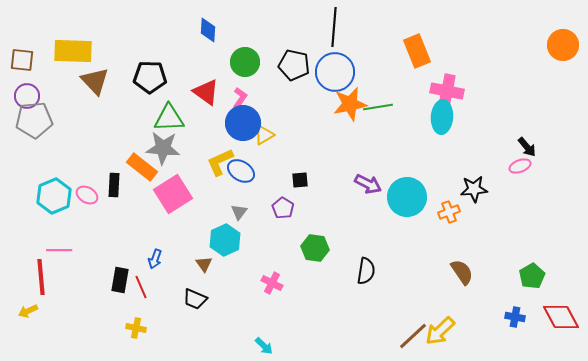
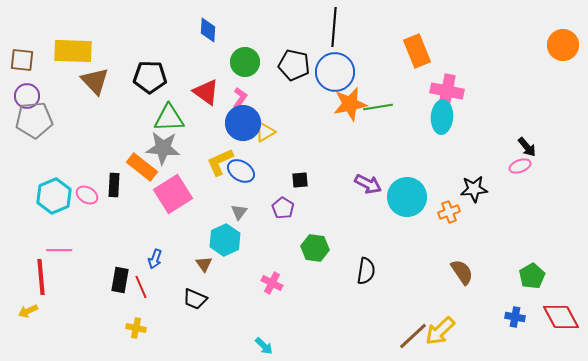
yellow triangle at (264, 135): moved 1 px right, 3 px up
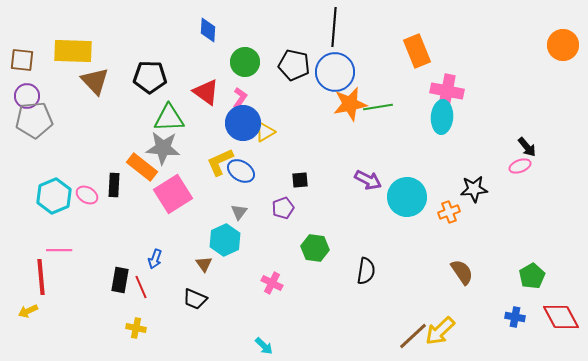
purple arrow at (368, 184): moved 4 px up
purple pentagon at (283, 208): rotated 20 degrees clockwise
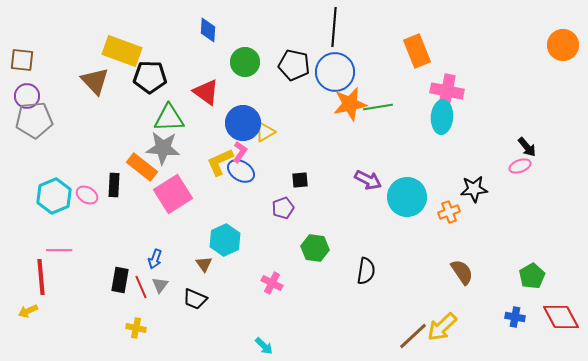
yellow rectangle at (73, 51): moved 49 px right; rotated 18 degrees clockwise
pink L-shape at (240, 98): moved 54 px down
gray triangle at (239, 212): moved 79 px left, 73 px down
yellow arrow at (440, 331): moved 2 px right, 4 px up
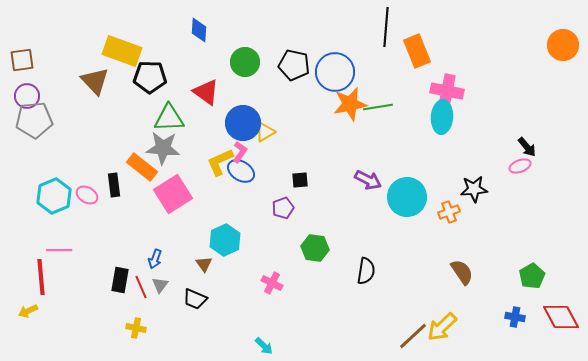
black line at (334, 27): moved 52 px right
blue diamond at (208, 30): moved 9 px left
brown square at (22, 60): rotated 15 degrees counterclockwise
black rectangle at (114, 185): rotated 10 degrees counterclockwise
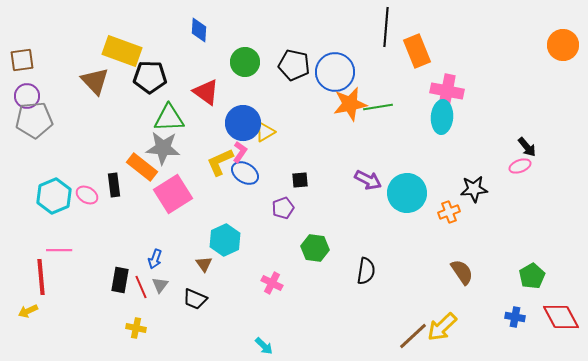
blue ellipse at (241, 171): moved 4 px right, 2 px down
cyan circle at (407, 197): moved 4 px up
